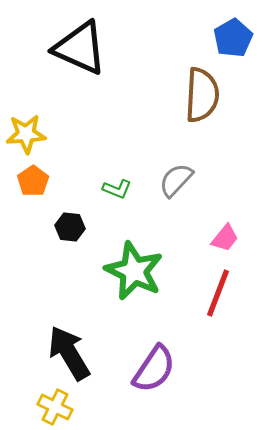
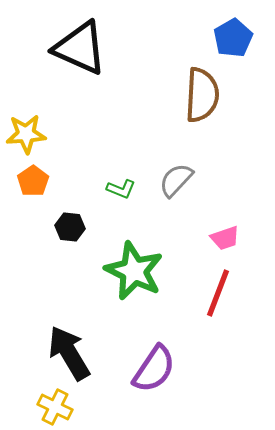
green L-shape: moved 4 px right
pink trapezoid: rotated 32 degrees clockwise
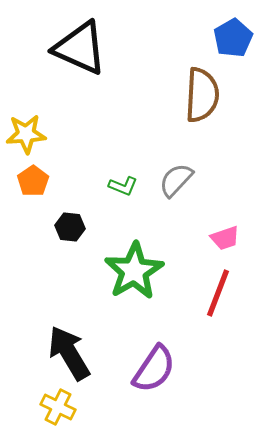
green L-shape: moved 2 px right, 3 px up
green star: rotated 16 degrees clockwise
yellow cross: moved 3 px right
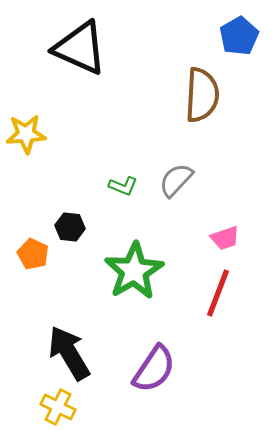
blue pentagon: moved 6 px right, 2 px up
orange pentagon: moved 73 px down; rotated 12 degrees counterclockwise
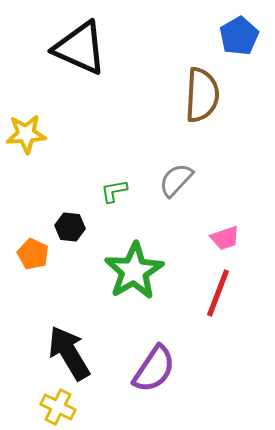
green L-shape: moved 9 px left, 5 px down; rotated 148 degrees clockwise
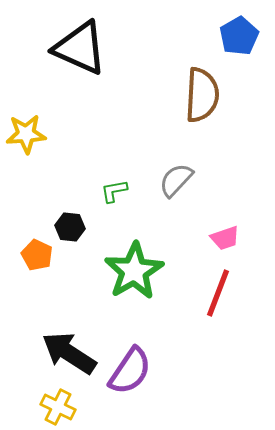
orange pentagon: moved 4 px right, 1 px down
black arrow: rotated 26 degrees counterclockwise
purple semicircle: moved 24 px left, 2 px down
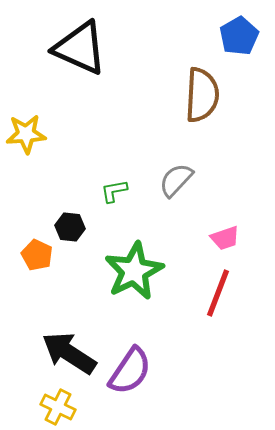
green star: rotated 4 degrees clockwise
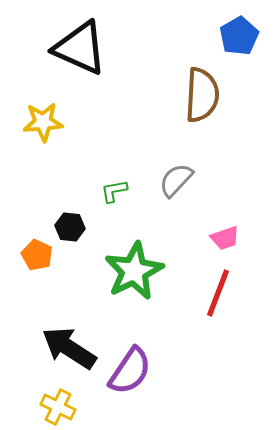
yellow star: moved 17 px right, 12 px up
black arrow: moved 5 px up
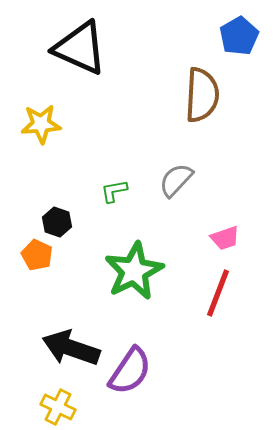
yellow star: moved 2 px left, 2 px down
black hexagon: moved 13 px left, 5 px up; rotated 12 degrees clockwise
black arrow: moved 2 px right; rotated 14 degrees counterclockwise
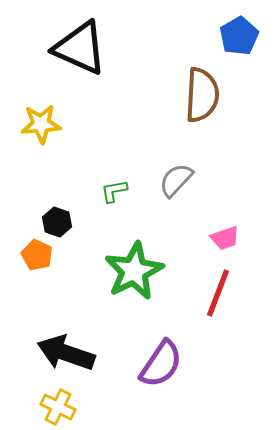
black arrow: moved 5 px left, 5 px down
purple semicircle: moved 31 px right, 7 px up
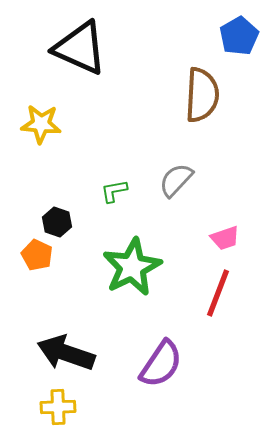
yellow star: rotated 9 degrees clockwise
green star: moved 2 px left, 4 px up
yellow cross: rotated 28 degrees counterclockwise
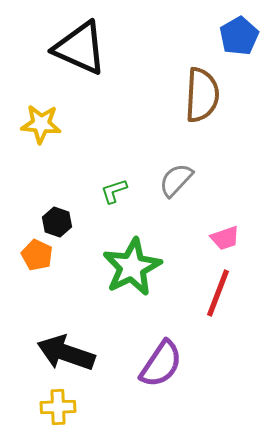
green L-shape: rotated 8 degrees counterclockwise
